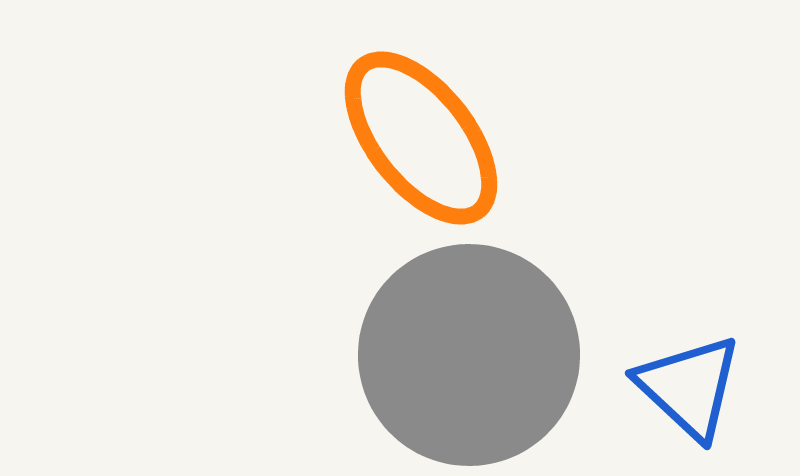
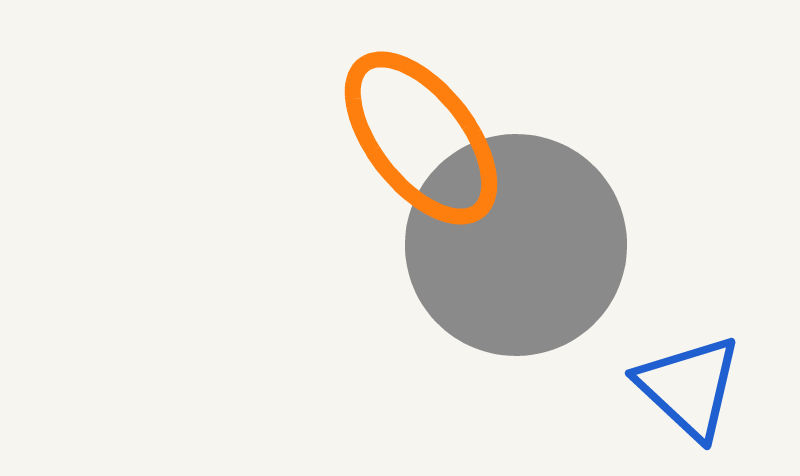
gray circle: moved 47 px right, 110 px up
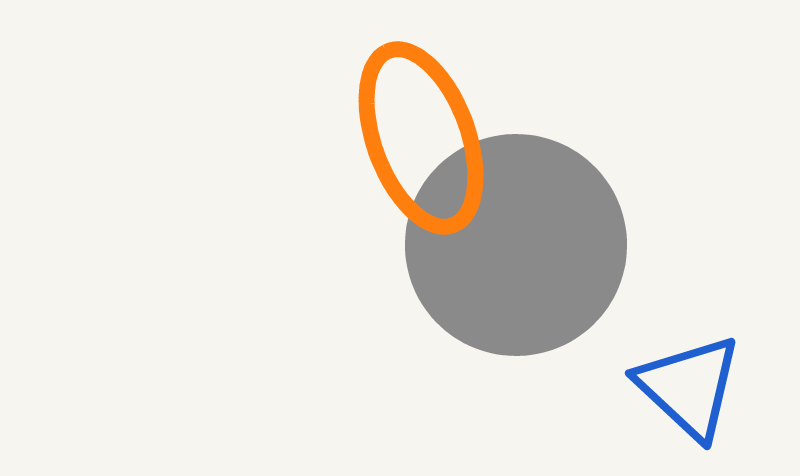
orange ellipse: rotated 18 degrees clockwise
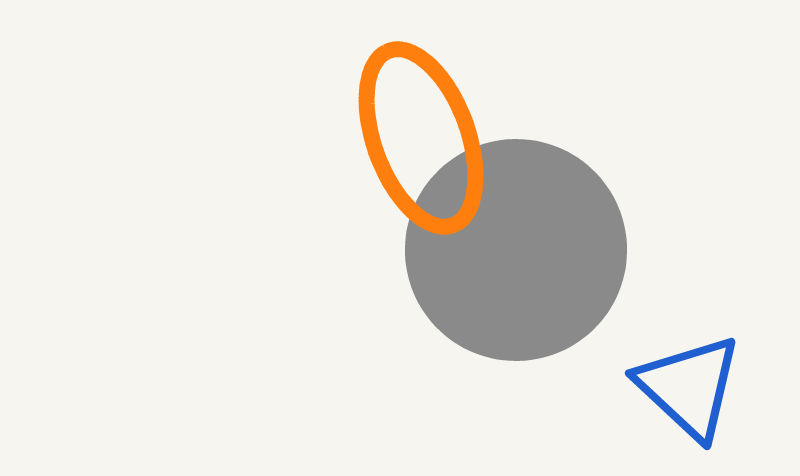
gray circle: moved 5 px down
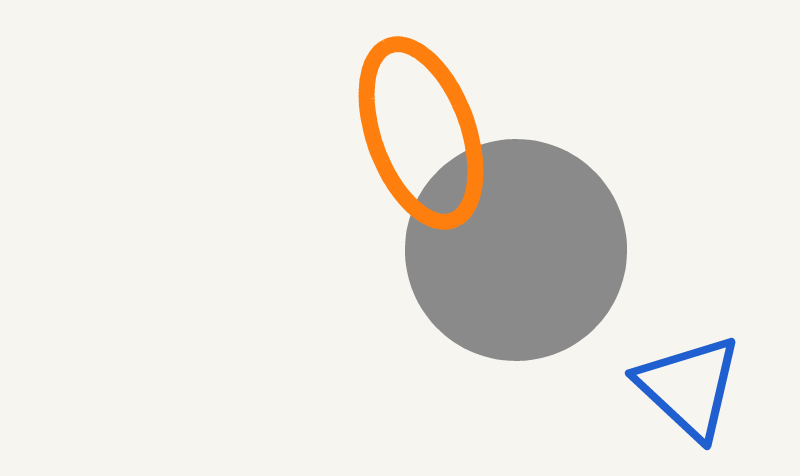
orange ellipse: moved 5 px up
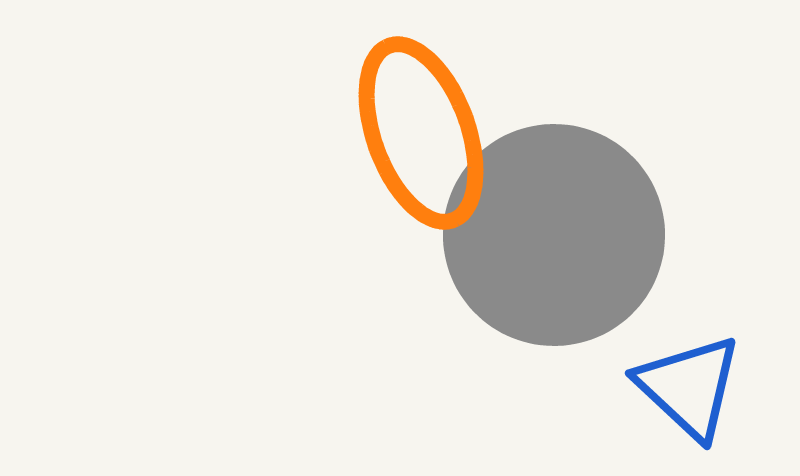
gray circle: moved 38 px right, 15 px up
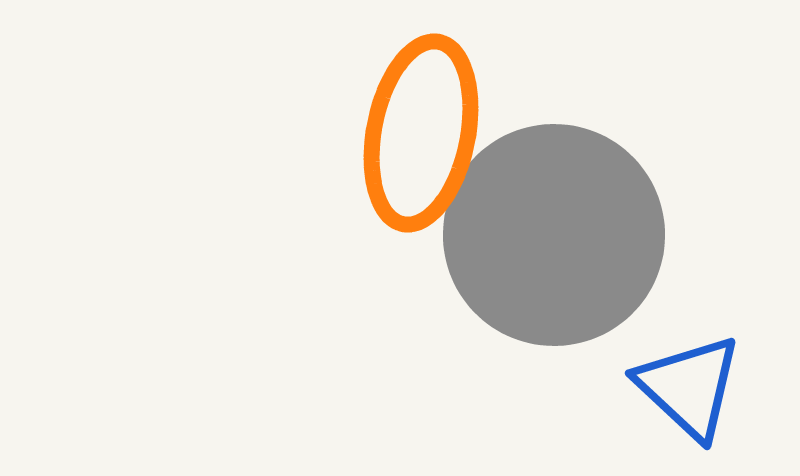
orange ellipse: rotated 31 degrees clockwise
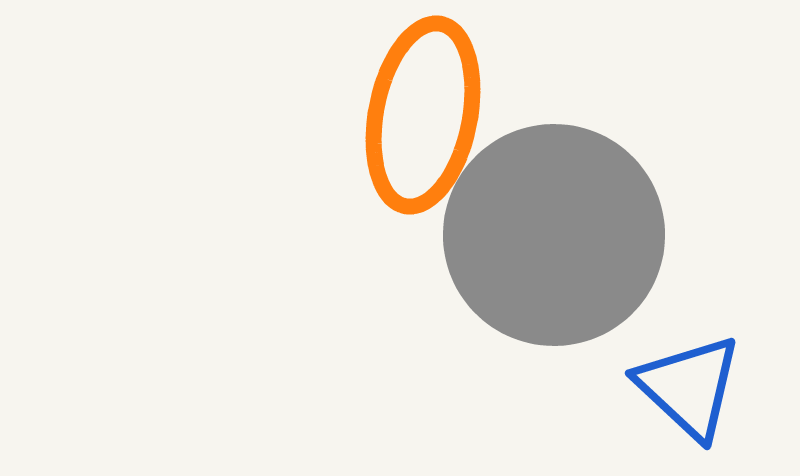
orange ellipse: moved 2 px right, 18 px up
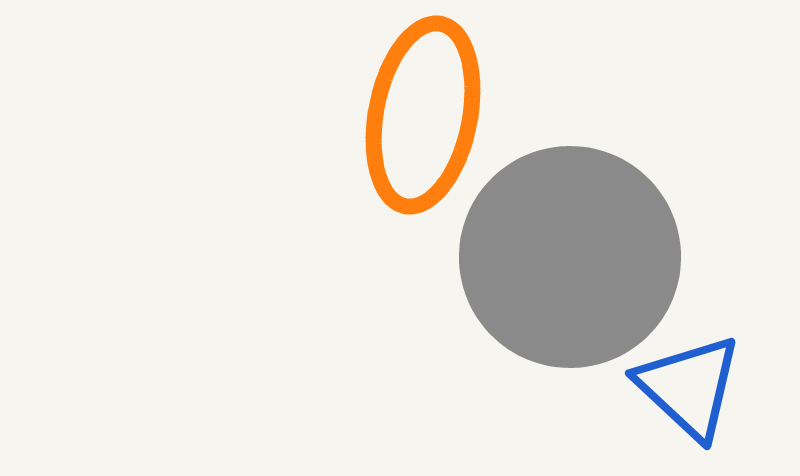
gray circle: moved 16 px right, 22 px down
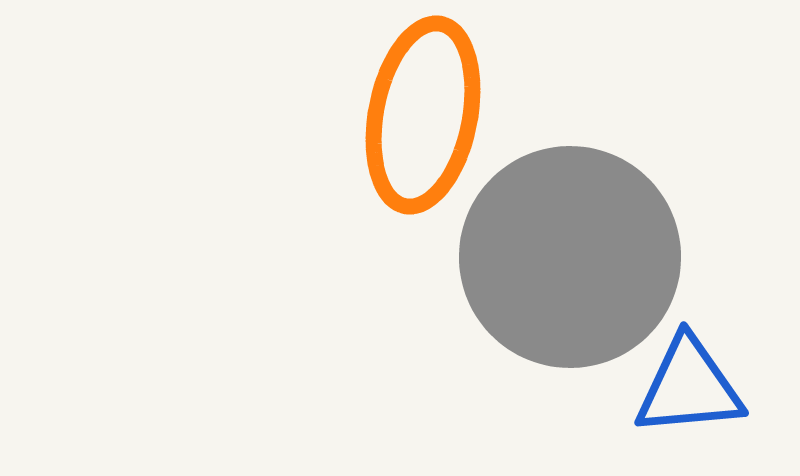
blue triangle: rotated 48 degrees counterclockwise
